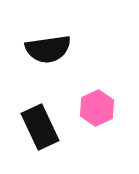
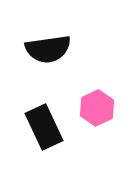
black rectangle: moved 4 px right
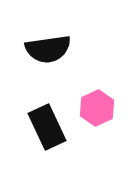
black rectangle: moved 3 px right
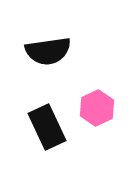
black semicircle: moved 2 px down
